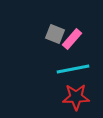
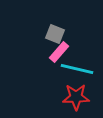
pink rectangle: moved 13 px left, 13 px down
cyan line: moved 4 px right; rotated 24 degrees clockwise
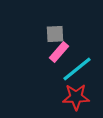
gray square: rotated 24 degrees counterclockwise
cyan line: rotated 52 degrees counterclockwise
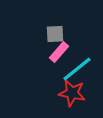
red star: moved 4 px left, 4 px up; rotated 12 degrees clockwise
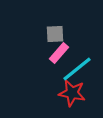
pink rectangle: moved 1 px down
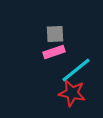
pink rectangle: moved 5 px left, 1 px up; rotated 30 degrees clockwise
cyan line: moved 1 px left, 1 px down
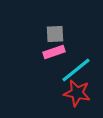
red star: moved 5 px right
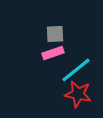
pink rectangle: moved 1 px left, 1 px down
red star: moved 1 px right, 1 px down
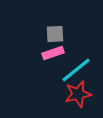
red star: rotated 24 degrees counterclockwise
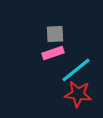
red star: rotated 20 degrees clockwise
